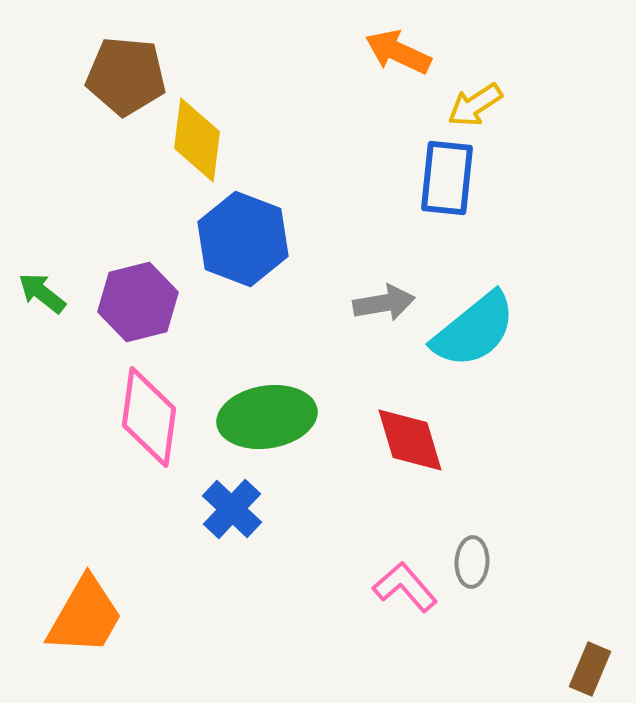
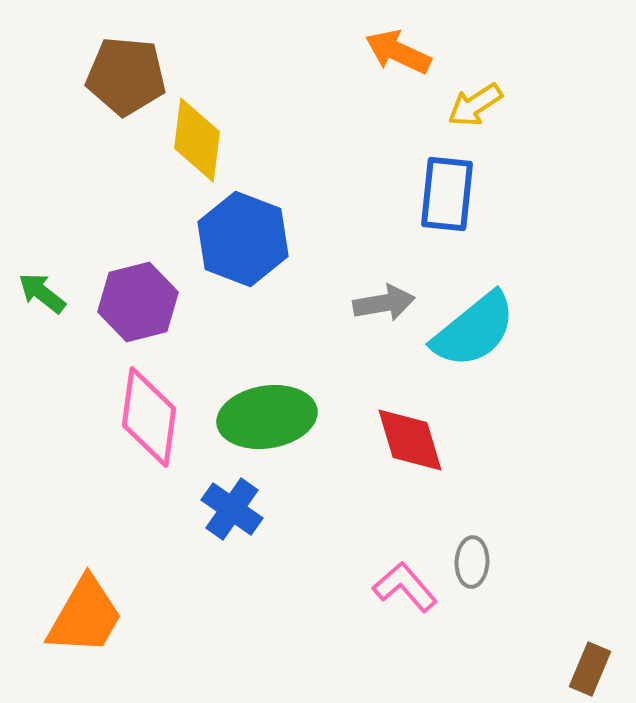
blue rectangle: moved 16 px down
blue cross: rotated 8 degrees counterclockwise
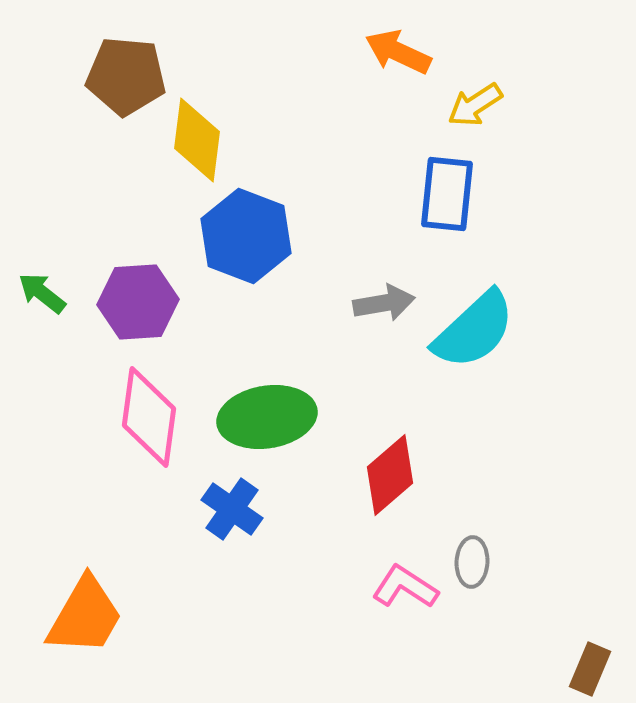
blue hexagon: moved 3 px right, 3 px up
purple hexagon: rotated 10 degrees clockwise
cyan semicircle: rotated 4 degrees counterclockwise
red diamond: moved 20 px left, 35 px down; rotated 66 degrees clockwise
pink L-shape: rotated 16 degrees counterclockwise
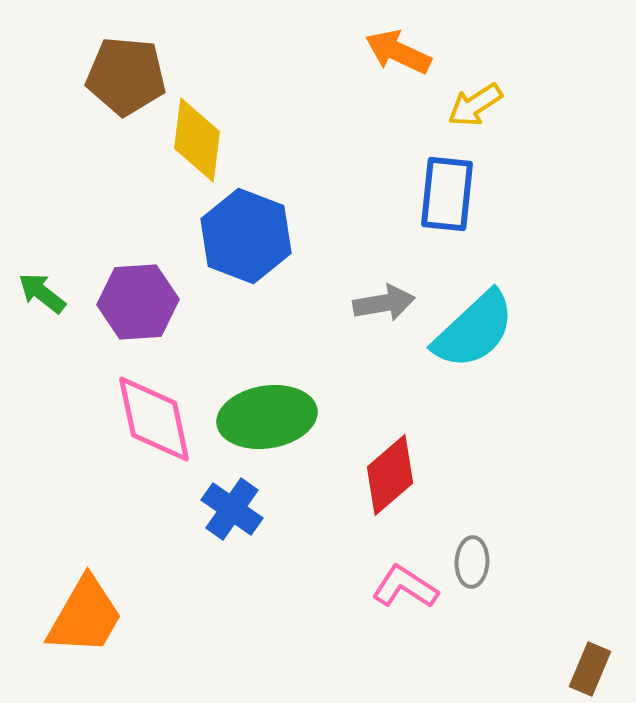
pink diamond: moved 5 px right, 2 px down; rotated 20 degrees counterclockwise
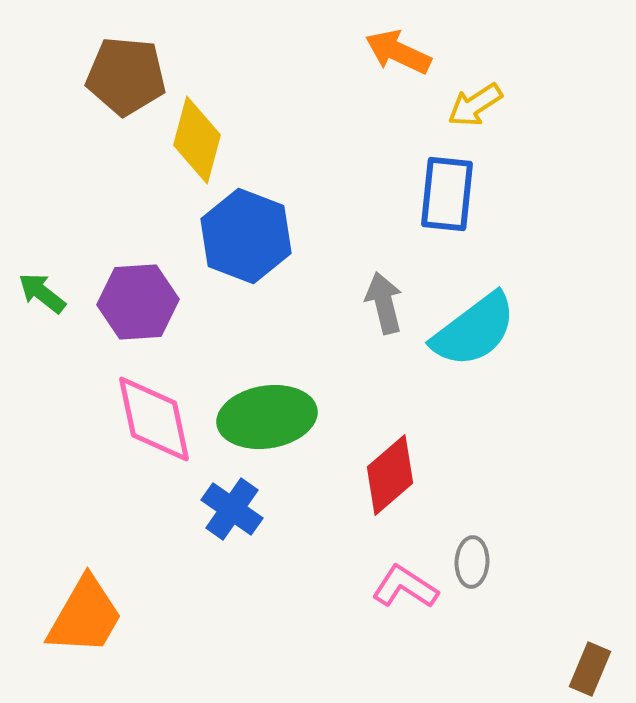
yellow diamond: rotated 8 degrees clockwise
gray arrow: rotated 94 degrees counterclockwise
cyan semicircle: rotated 6 degrees clockwise
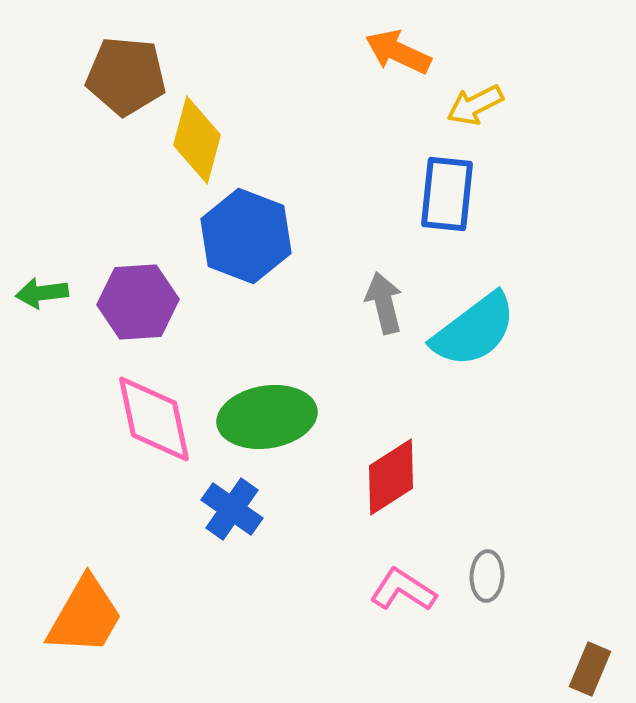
yellow arrow: rotated 6 degrees clockwise
green arrow: rotated 45 degrees counterclockwise
red diamond: moved 1 px right, 2 px down; rotated 8 degrees clockwise
gray ellipse: moved 15 px right, 14 px down
pink L-shape: moved 2 px left, 3 px down
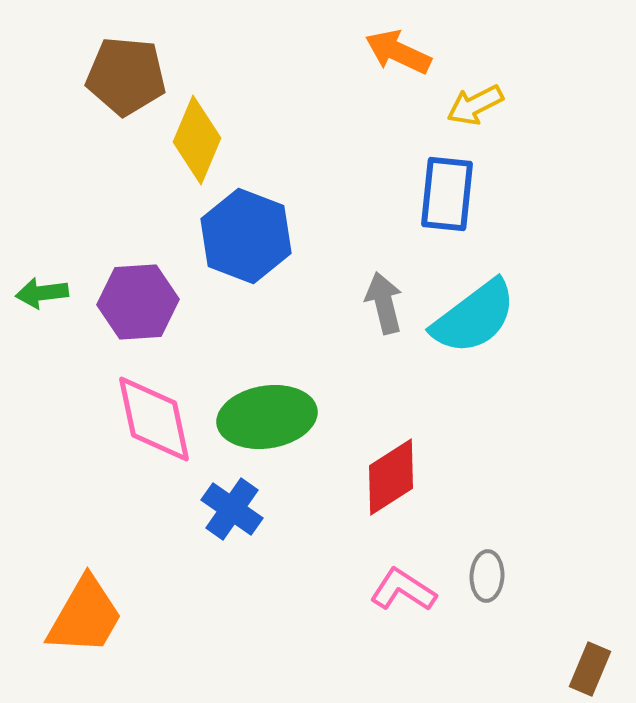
yellow diamond: rotated 8 degrees clockwise
cyan semicircle: moved 13 px up
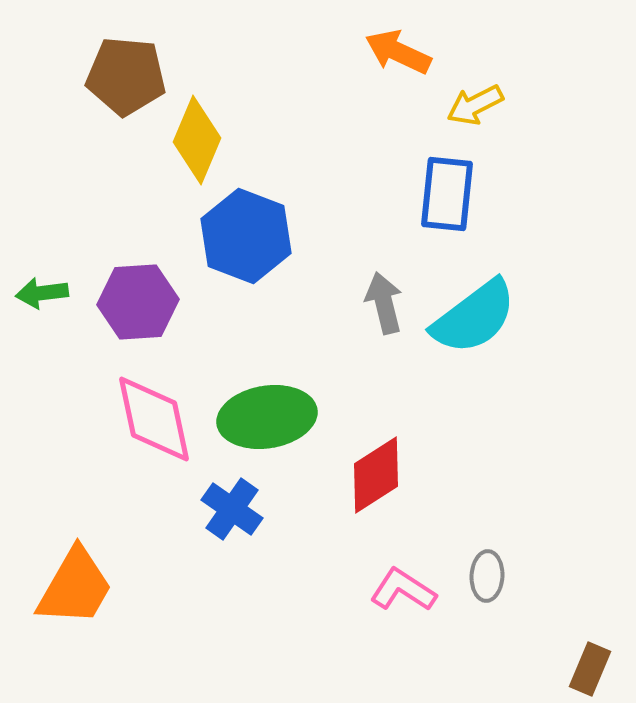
red diamond: moved 15 px left, 2 px up
orange trapezoid: moved 10 px left, 29 px up
